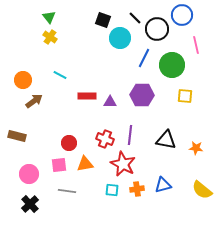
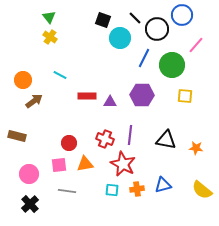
pink line: rotated 54 degrees clockwise
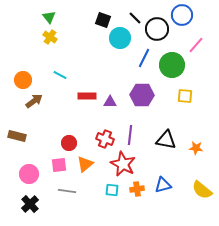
orange triangle: rotated 30 degrees counterclockwise
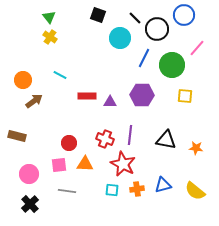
blue circle: moved 2 px right
black square: moved 5 px left, 5 px up
pink line: moved 1 px right, 3 px down
orange triangle: rotated 42 degrees clockwise
yellow semicircle: moved 7 px left, 1 px down
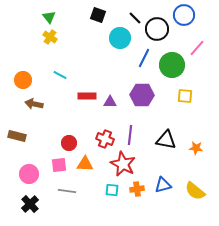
brown arrow: moved 3 px down; rotated 132 degrees counterclockwise
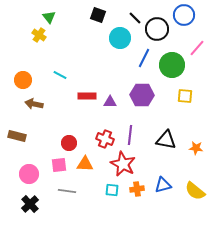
yellow cross: moved 11 px left, 2 px up
